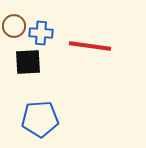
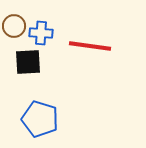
blue pentagon: rotated 21 degrees clockwise
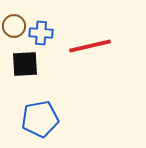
red line: rotated 21 degrees counterclockwise
black square: moved 3 px left, 2 px down
blue pentagon: rotated 27 degrees counterclockwise
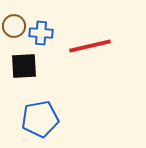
black square: moved 1 px left, 2 px down
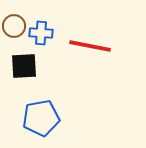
red line: rotated 24 degrees clockwise
blue pentagon: moved 1 px right, 1 px up
